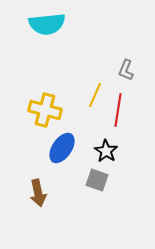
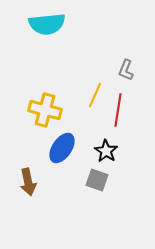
brown arrow: moved 10 px left, 11 px up
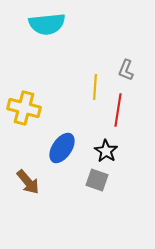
yellow line: moved 8 px up; rotated 20 degrees counterclockwise
yellow cross: moved 21 px left, 2 px up
brown arrow: rotated 28 degrees counterclockwise
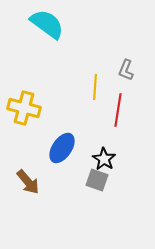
cyan semicircle: rotated 138 degrees counterclockwise
black star: moved 2 px left, 8 px down
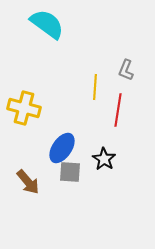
gray square: moved 27 px left, 8 px up; rotated 15 degrees counterclockwise
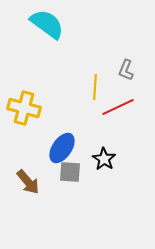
red line: moved 3 px up; rotated 56 degrees clockwise
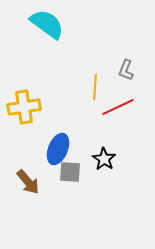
yellow cross: moved 1 px up; rotated 24 degrees counterclockwise
blue ellipse: moved 4 px left, 1 px down; rotated 12 degrees counterclockwise
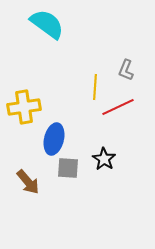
blue ellipse: moved 4 px left, 10 px up; rotated 8 degrees counterclockwise
gray square: moved 2 px left, 4 px up
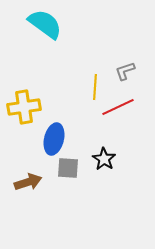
cyan semicircle: moved 2 px left
gray L-shape: moved 1 px left, 1 px down; rotated 50 degrees clockwise
brown arrow: rotated 68 degrees counterclockwise
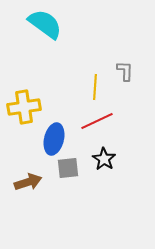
gray L-shape: rotated 110 degrees clockwise
red line: moved 21 px left, 14 px down
gray square: rotated 10 degrees counterclockwise
